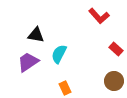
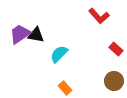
cyan semicircle: rotated 18 degrees clockwise
purple trapezoid: moved 8 px left, 28 px up
orange rectangle: rotated 16 degrees counterclockwise
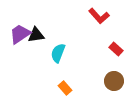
black triangle: rotated 18 degrees counterclockwise
cyan semicircle: moved 1 px left, 1 px up; rotated 24 degrees counterclockwise
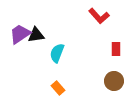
red rectangle: rotated 48 degrees clockwise
cyan semicircle: moved 1 px left
orange rectangle: moved 7 px left
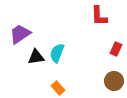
red L-shape: rotated 40 degrees clockwise
black triangle: moved 22 px down
red rectangle: rotated 24 degrees clockwise
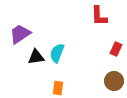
orange rectangle: rotated 48 degrees clockwise
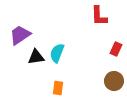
purple trapezoid: moved 1 px down
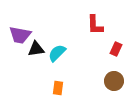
red L-shape: moved 4 px left, 9 px down
purple trapezoid: rotated 135 degrees counterclockwise
cyan semicircle: rotated 24 degrees clockwise
black triangle: moved 8 px up
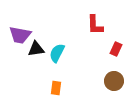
cyan semicircle: rotated 18 degrees counterclockwise
orange rectangle: moved 2 px left
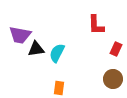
red L-shape: moved 1 px right
brown circle: moved 1 px left, 2 px up
orange rectangle: moved 3 px right
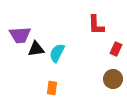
purple trapezoid: rotated 15 degrees counterclockwise
orange rectangle: moved 7 px left
